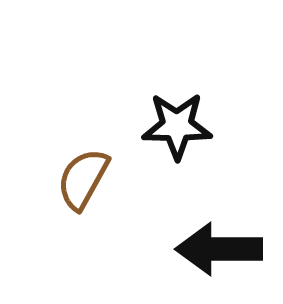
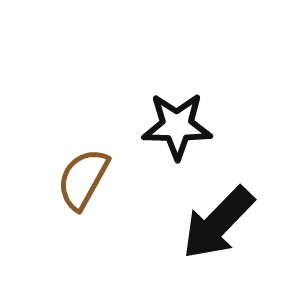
black arrow: moved 1 px left, 26 px up; rotated 46 degrees counterclockwise
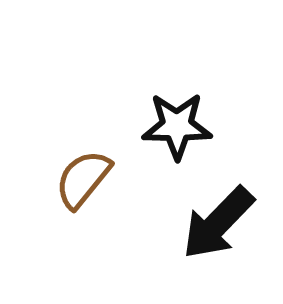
brown semicircle: rotated 10 degrees clockwise
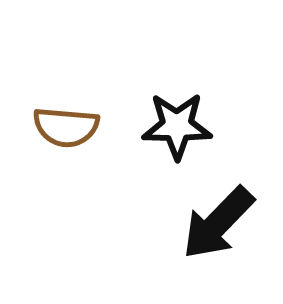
brown semicircle: moved 17 px left, 52 px up; rotated 124 degrees counterclockwise
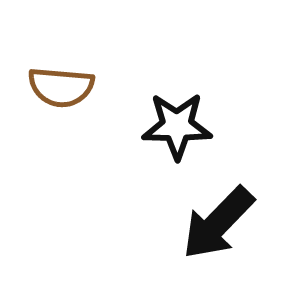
brown semicircle: moved 5 px left, 40 px up
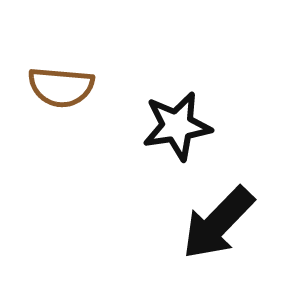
black star: rotated 10 degrees counterclockwise
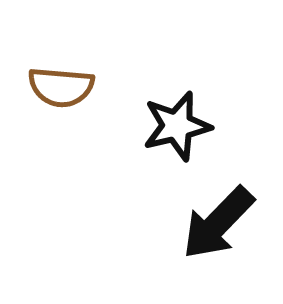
black star: rotated 4 degrees counterclockwise
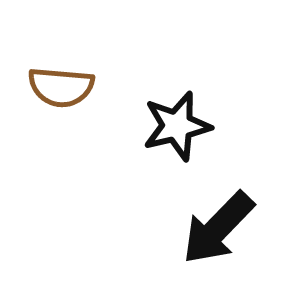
black arrow: moved 5 px down
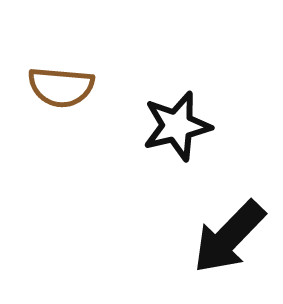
black arrow: moved 11 px right, 9 px down
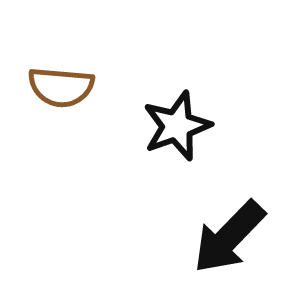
black star: rotated 6 degrees counterclockwise
